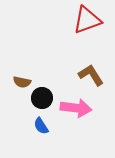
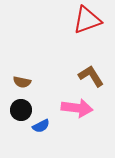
brown L-shape: moved 1 px down
black circle: moved 21 px left, 12 px down
pink arrow: moved 1 px right
blue semicircle: rotated 84 degrees counterclockwise
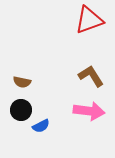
red triangle: moved 2 px right
pink arrow: moved 12 px right, 3 px down
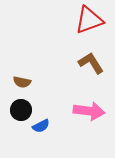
brown L-shape: moved 13 px up
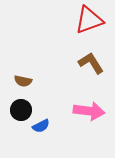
brown semicircle: moved 1 px right, 1 px up
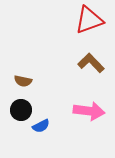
brown L-shape: rotated 12 degrees counterclockwise
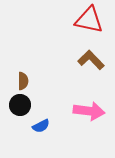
red triangle: rotated 32 degrees clockwise
brown L-shape: moved 3 px up
brown semicircle: rotated 102 degrees counterclockwise
black circle: moved 1 px left, 5 px up
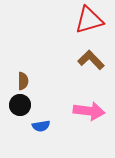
red triangle: rotated 28 degrees counterclockwise
blue semicircle: rotated 18 degrees clockwise
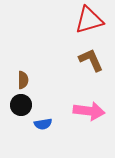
brown L-shape: rotated 20 degrees clockwise
brown semicircle: moved 1 px up
black circle: moved 1 px right
blue semicircle: moved 2 px right, 2 px up
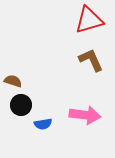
brown semicircle: moved 10 px left, 1 px down; rotated 72 degrees counterclockwise
pink arrow: moved 4 px left, 4 px down
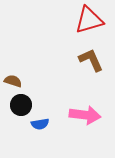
blue semicircle: moved 3 px left
